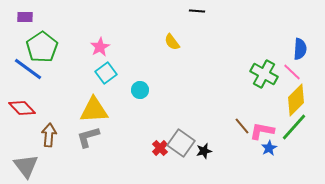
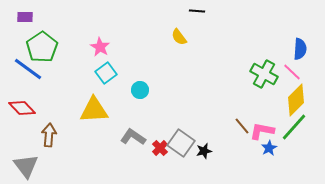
yellow semicircle: moved 7 px right, 5 px up
pink star: rotated 12 degrees counterclockwise
gray L-shape: moved 45 px right; rotated 50 degrees clockwise
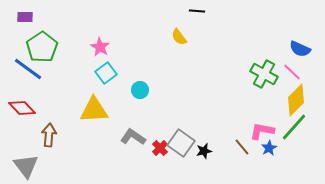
blue semicircle: rotated 110 degrees clockwise
brown line: moved 21 px down
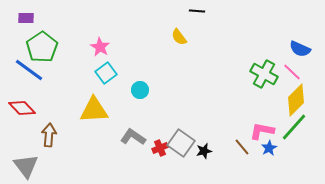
purple rectangle: moved 1 px right, 1 px down
blue line: moved 1 px right, 1 px down
red cross: rotated 21 degrees clockwise
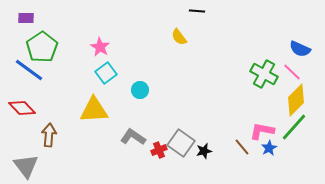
red cross: moved 1 px left, 2 px down
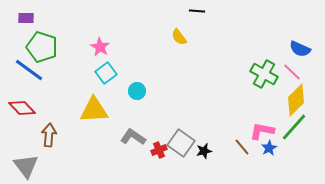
green pentagon: rotated 20 degrees counterclockwise
cyan circle: moved 3 px left, 1 px down
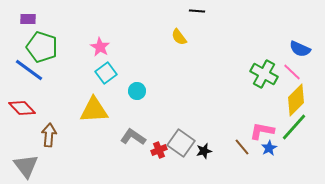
purple rectangle: moved 2 px right, 1 px down
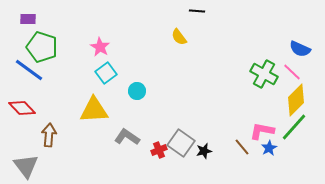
gray L-shape: moved 6 px left
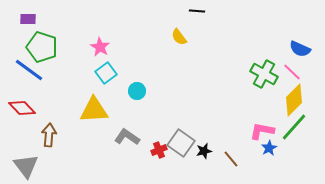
yellow diamond: moved 2 px left
brown line: moved 11 px left, 12 px down
